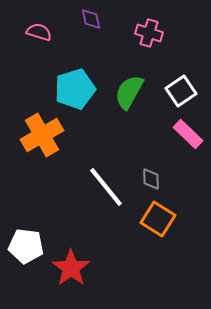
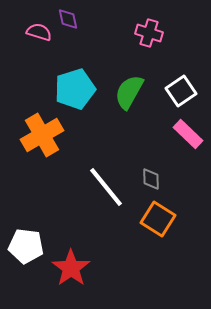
purple diamond: moved 23 px left
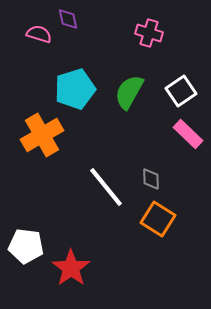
pink semicircle: moved 2 px down
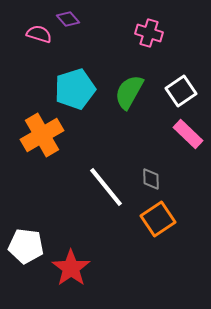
purple diamond: rotated 30 degrees counterclockwise
orange square: rotated 24 degrees clockwise
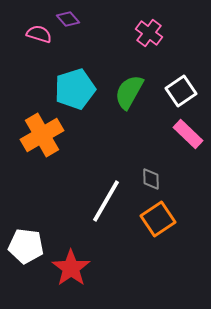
pink cross: rotated 20 degrees clockwise
white line: moved 14 px down; rotated 69 degrees clockwise
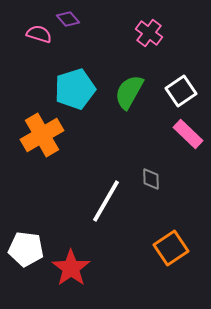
orange square: moved 13 px right, 29 px down
white pentagon: moved 3 px down
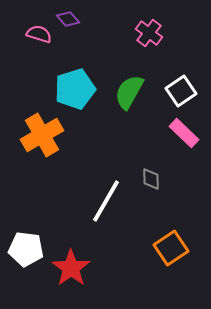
pink rectangle: moved 4 px left, 1 px up
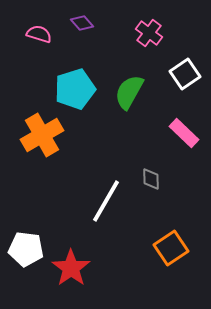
purple diamond: moved 14 px right, 4 px down
white square: moved 4 px right, 17 px up
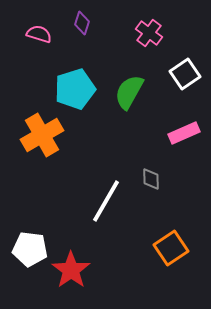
purple diamond: rotated 60 degrees clockwise
pink rectangle: rotated 68 degrees counterclockwise
white pentagon: moved 4 px right
red star: moved 2 px down
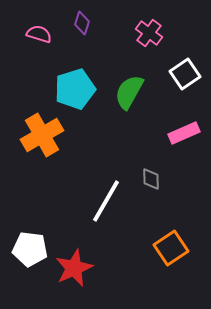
red star: moved 3 px right, 2 px up; rotated 12 degrees clockwise
